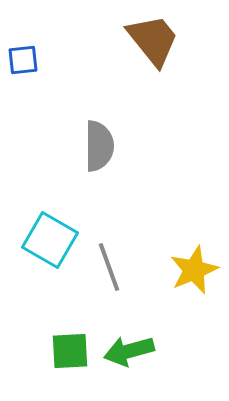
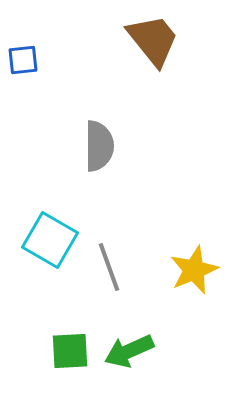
green arrow: rotated 9 degrees counterclockwise
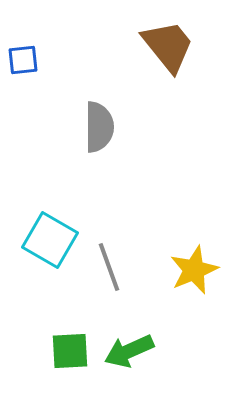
brown trapezoid: moved 15 px right, 6 px down
gray semicircle: moved 19 px up
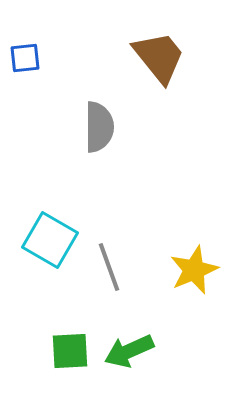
brown trapezoid: moved 9 px left, 11 px down
blue square: moved 2 px right, 2 px up
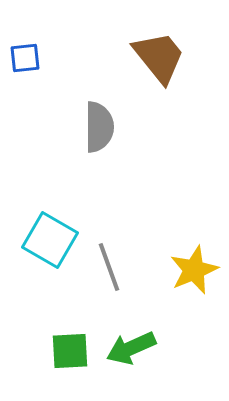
green arrow: moved 2 px right, 3 px up
